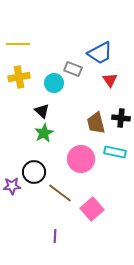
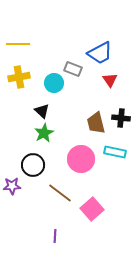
black circle: moved 1 px left, 7 px up
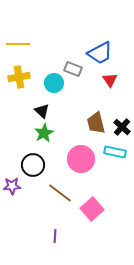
black cross: moved 1 px right, 9 px down; rotated 36 degrees clockwise
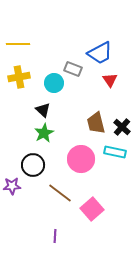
black triangle: moved 1 px right, 1 px up
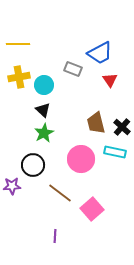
cyan circle: moved 10 px left, 2 px down
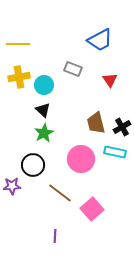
blue trapezoid: moved 13 px up
black cross: rotated 18 degrees clockwise
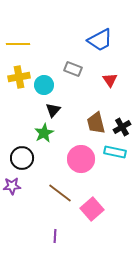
black triangle: moved 10 px right; rotated 28 degrees clockwise
black circle: moved 11 px left, 7 px up
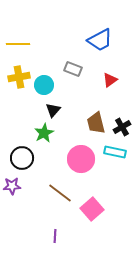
red triangle: rotated 28 degrees clockwise
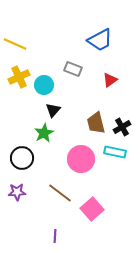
yellow line: moved 3 px left; rotated 25 degrees clockwise
yellow cross: rotated 15 degrees counterclockwise
purple star: moved 5 px right, 6 px down
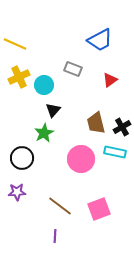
brown line: moved 13 px down
pink square: moved 7 px right; rotated 20 degrees clockwise
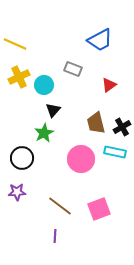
red triangle: moved 1 px left, 5 px down
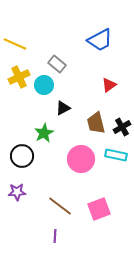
gray rectangle: moved 16 px left, 5 px up; rotated 18 degrees clockwise
black triangle: moved 10 px right, 2 px up; rotated 21 degrees clockwise
cyan rectangle: moved 1 px right, 3 px down
black circle: moved 2 px up
